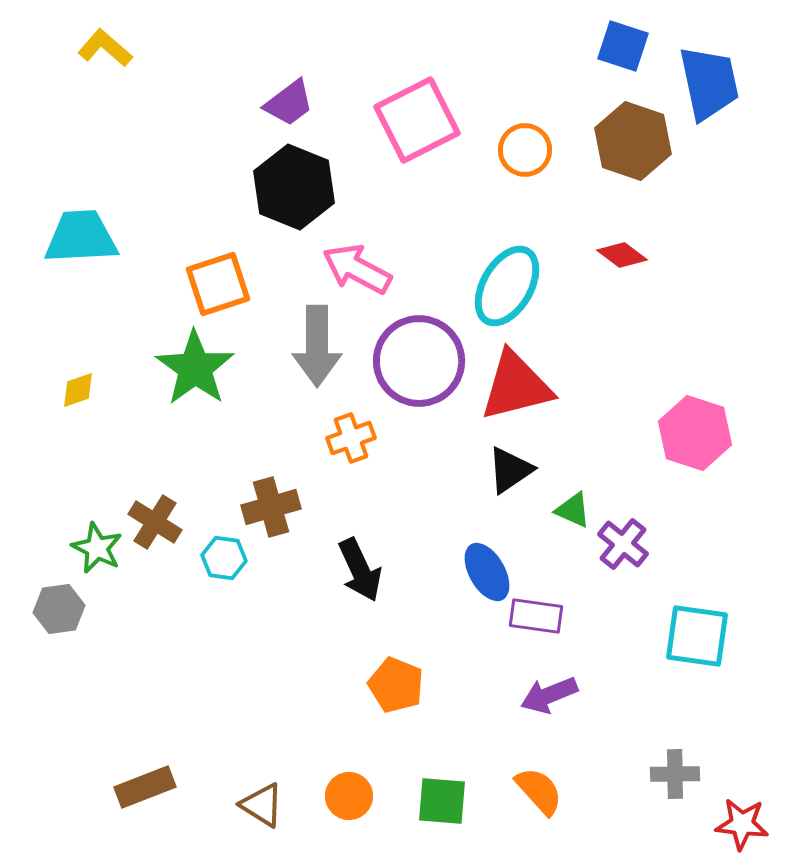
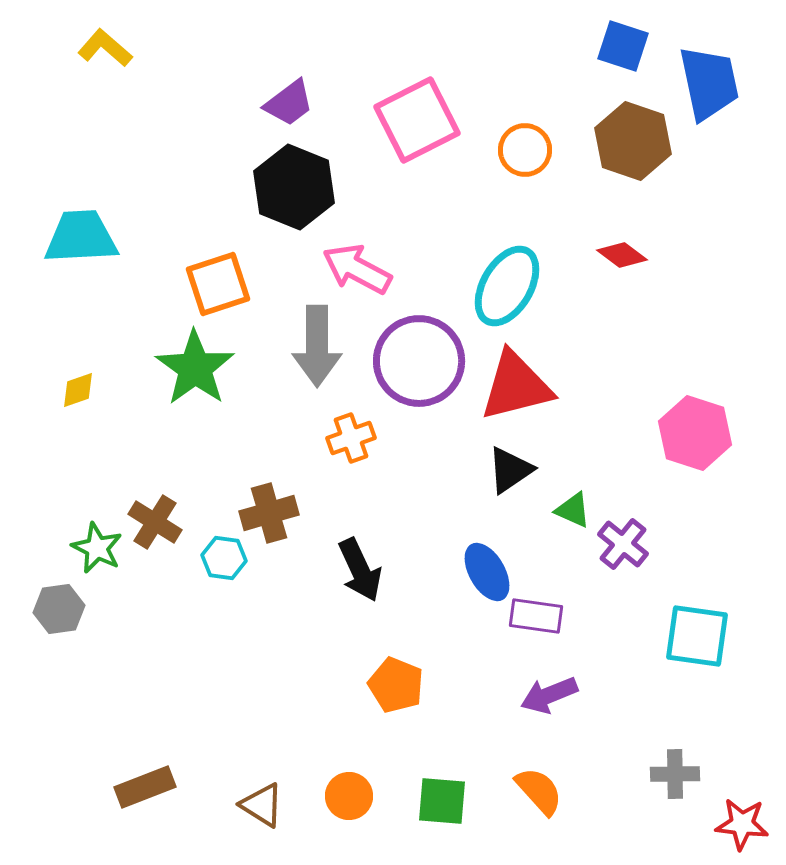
brown cross at (271, 507): moved 2 px left, 6 px down
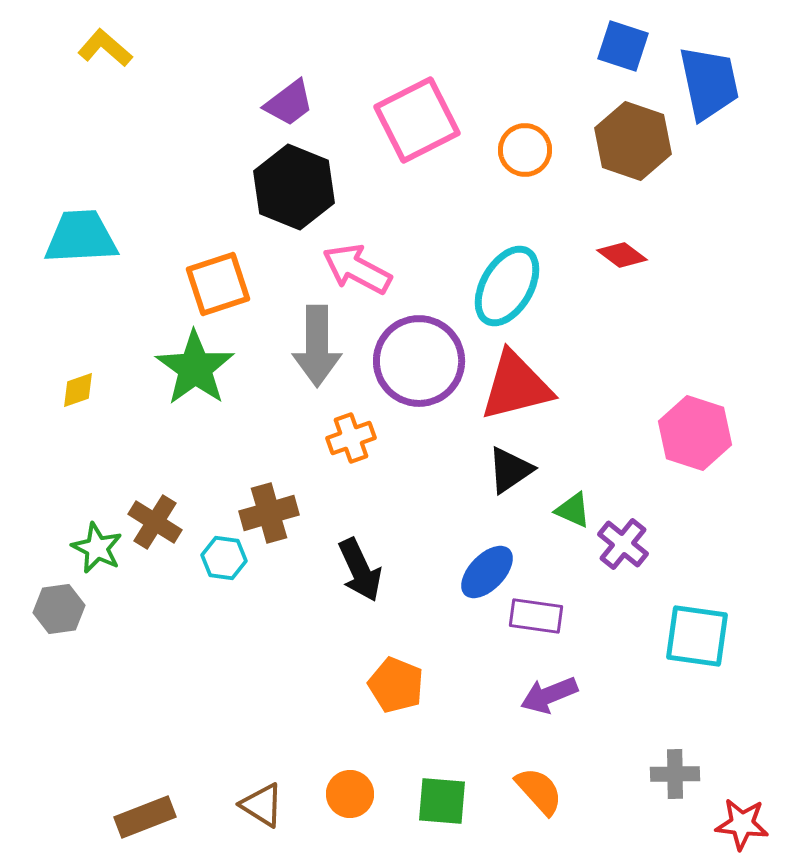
blue ellipse at (487, 572): rotated 74 degrees clockwise
brown rectangle at (145, 787): moved 30 px down
orange circle at (349, 796): moved 1 px right, 2 px up
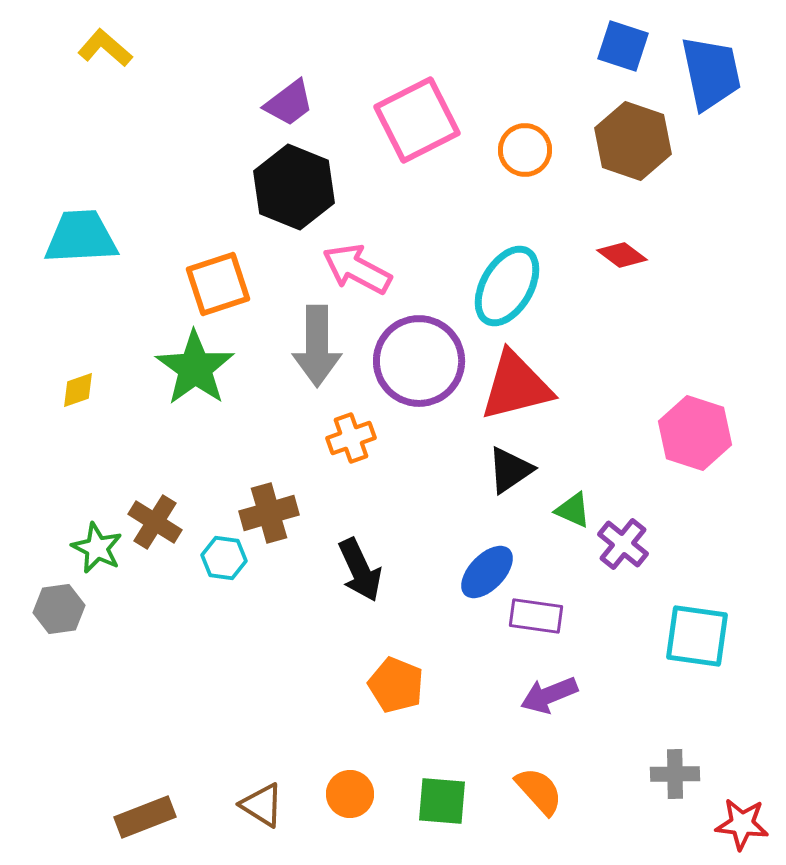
blue trapezoid at (709, 83): moved 2 px right, 10 px up
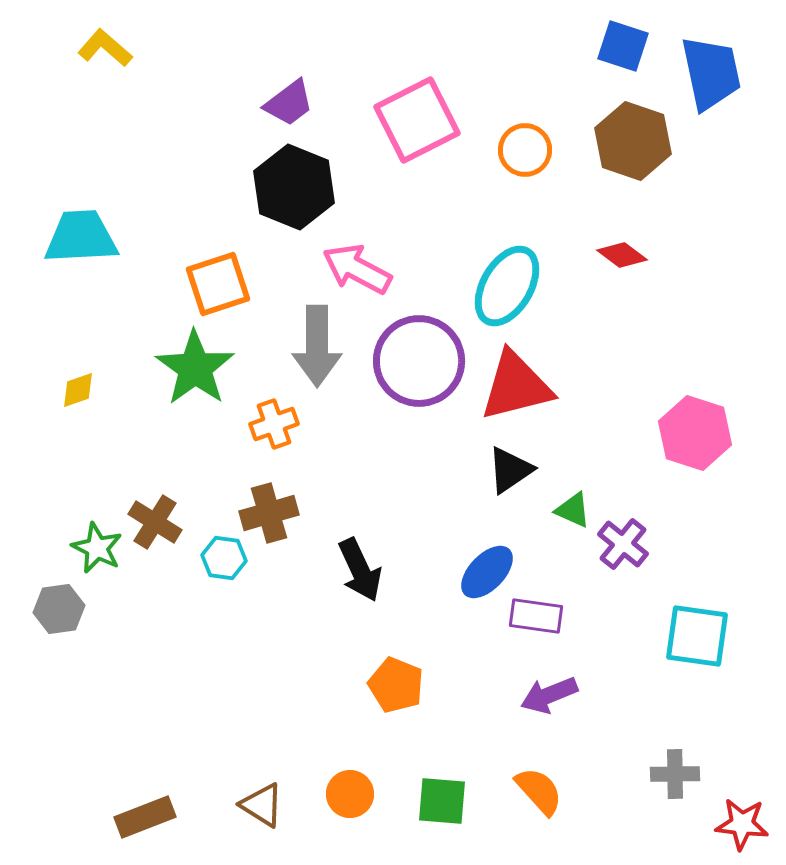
orange cross at (351, 438): moved 77 px left, 14 px up
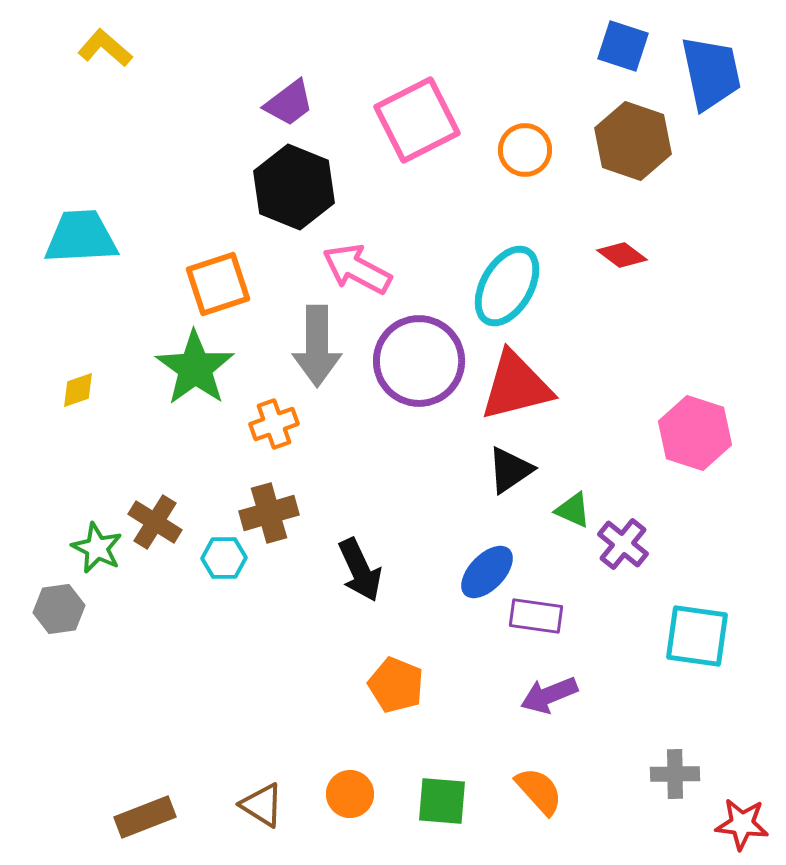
cyan hexagon at (224, 558): rotated 9 degrees counterclockwise
